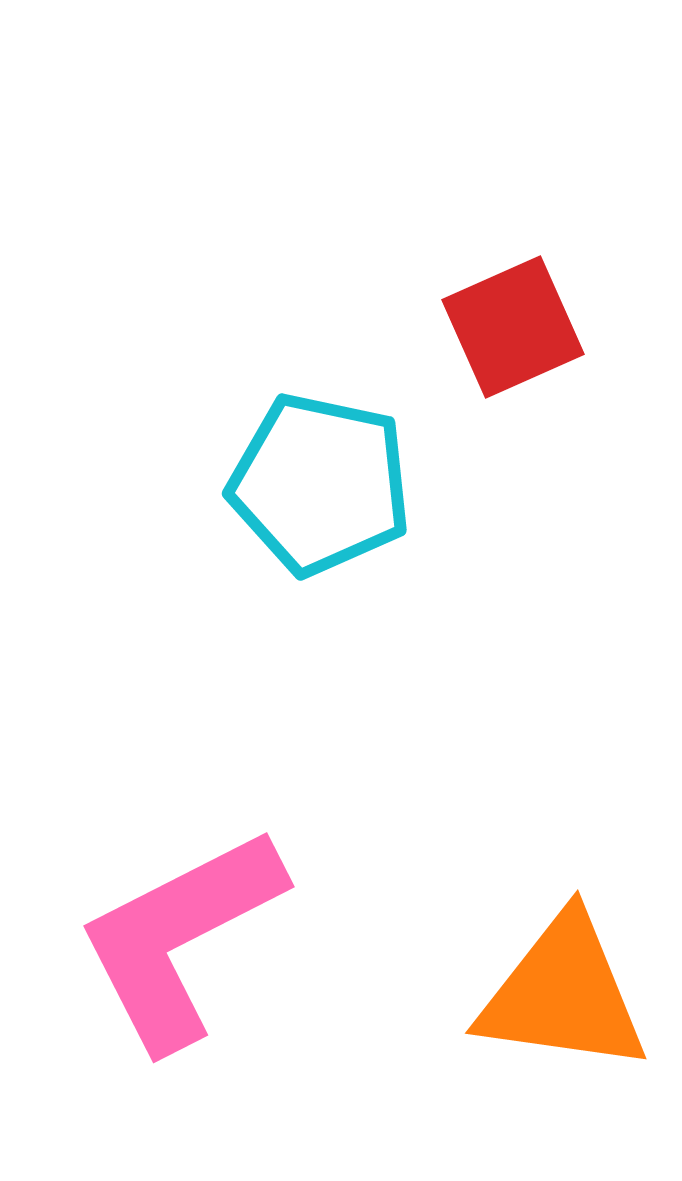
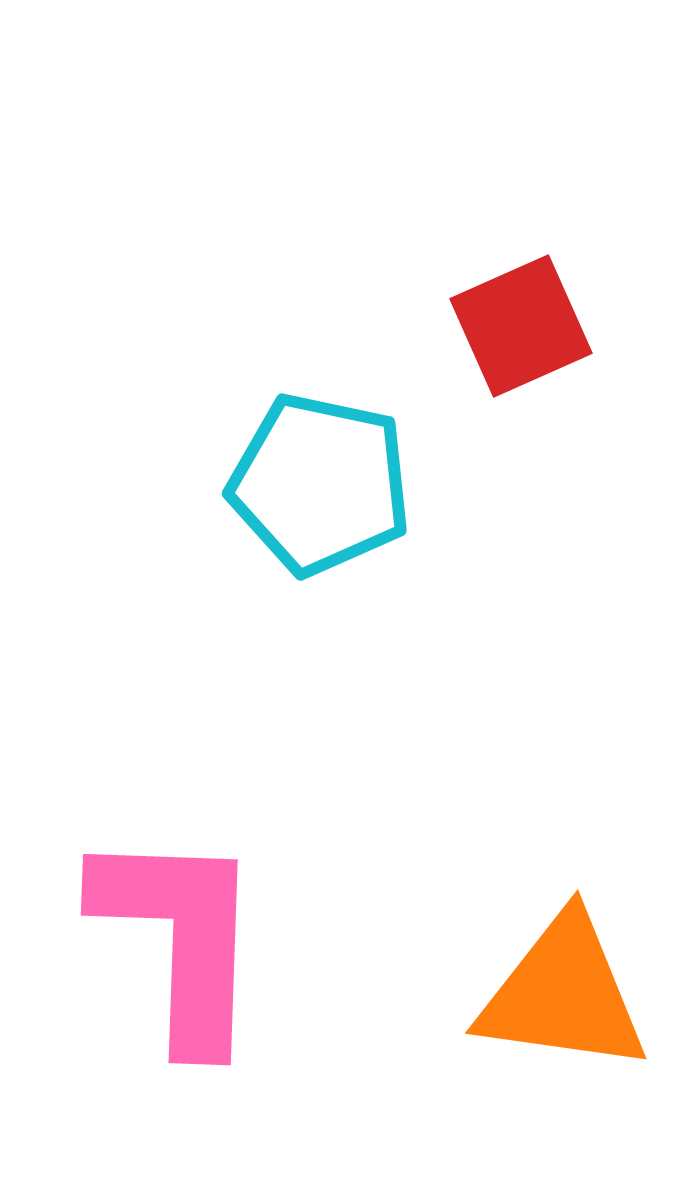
red square: moved 8 px right, 1 px up
pink L-shape: rotated 119 degrees clockwise
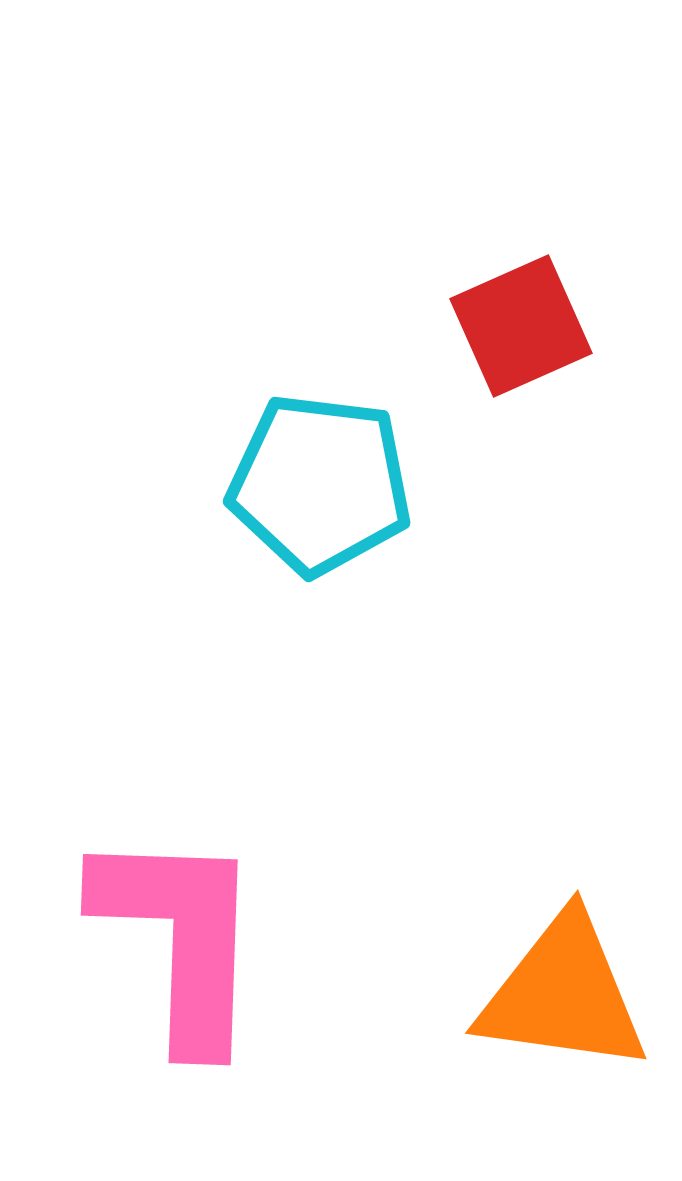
cyan pentagon: rotated 5 degrees counterclockwise
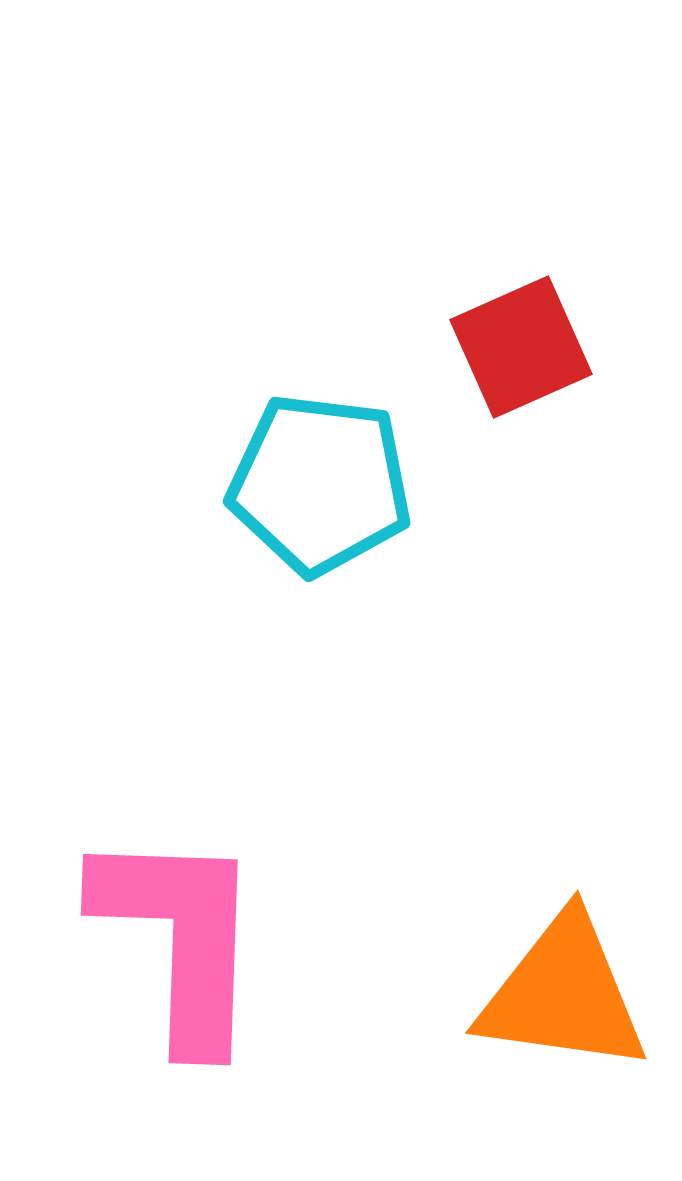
red square: moved 21 px down
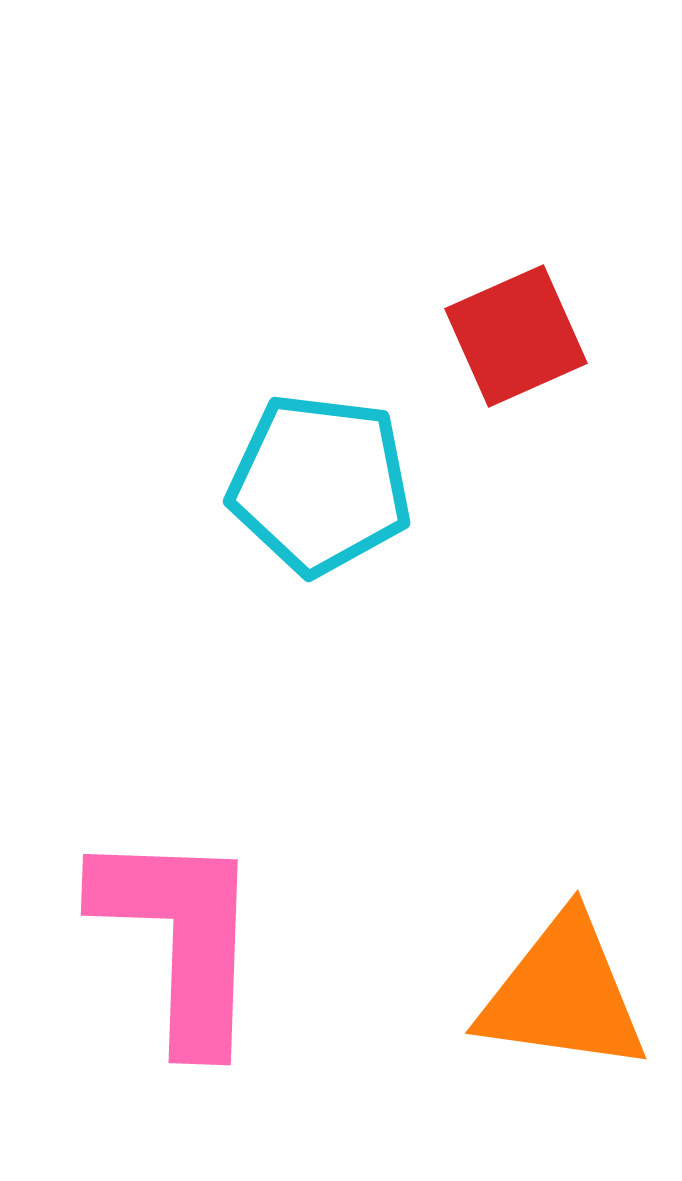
red square: moved 5 px left, 11 px up
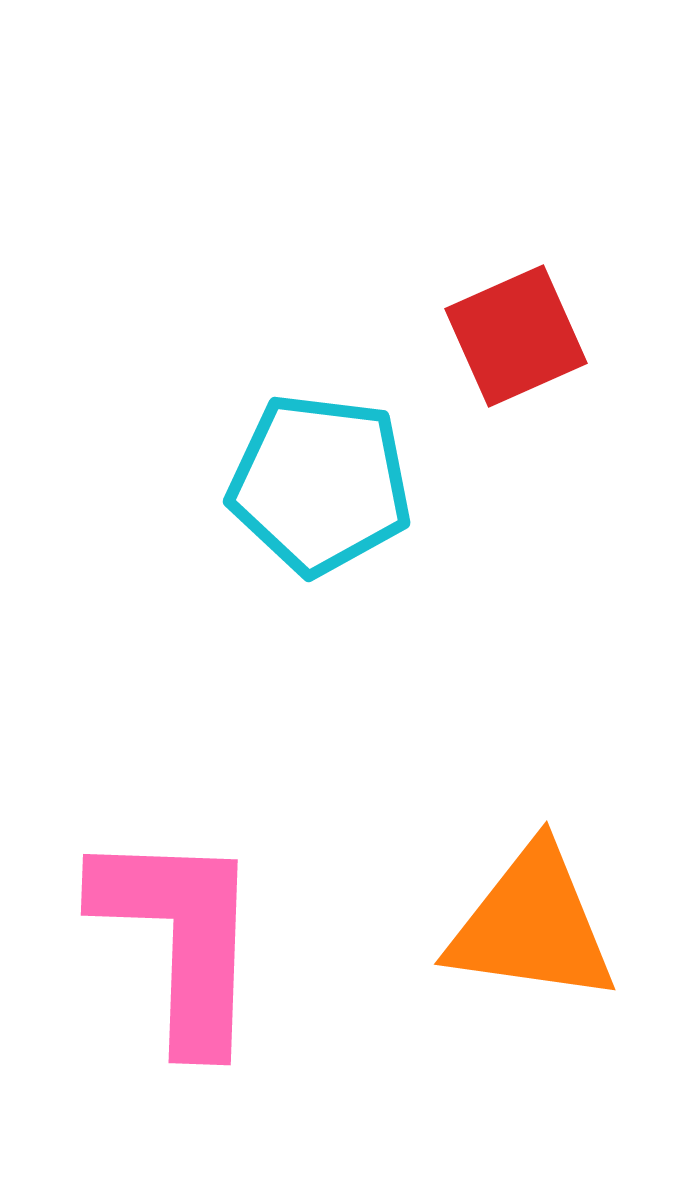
orange triangle: moved 31 px left, 69 px up
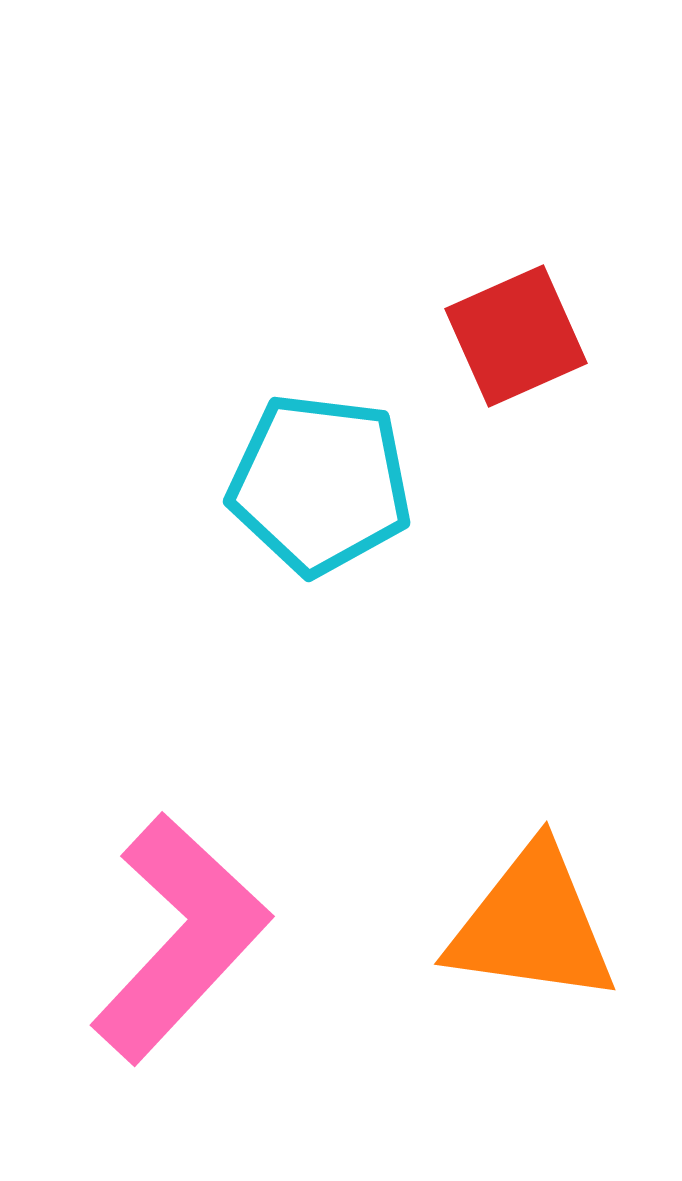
pink L-shape: rotated 41 degrees clockwise
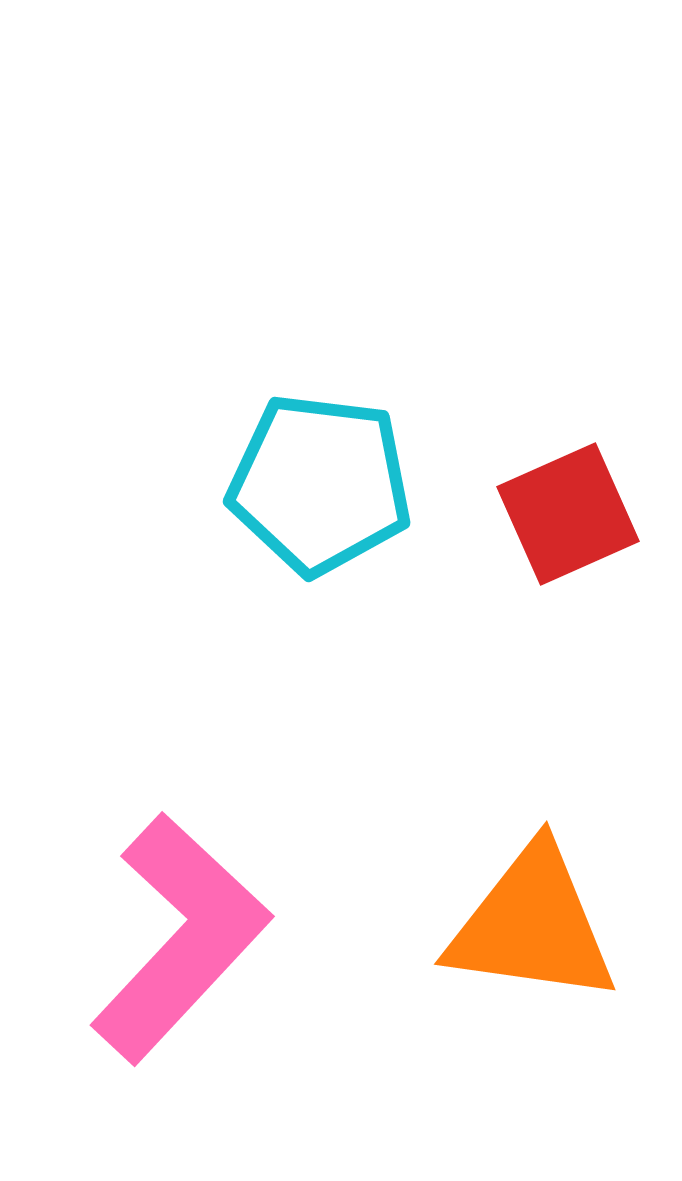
red square: moved 52 px right, 178 px down
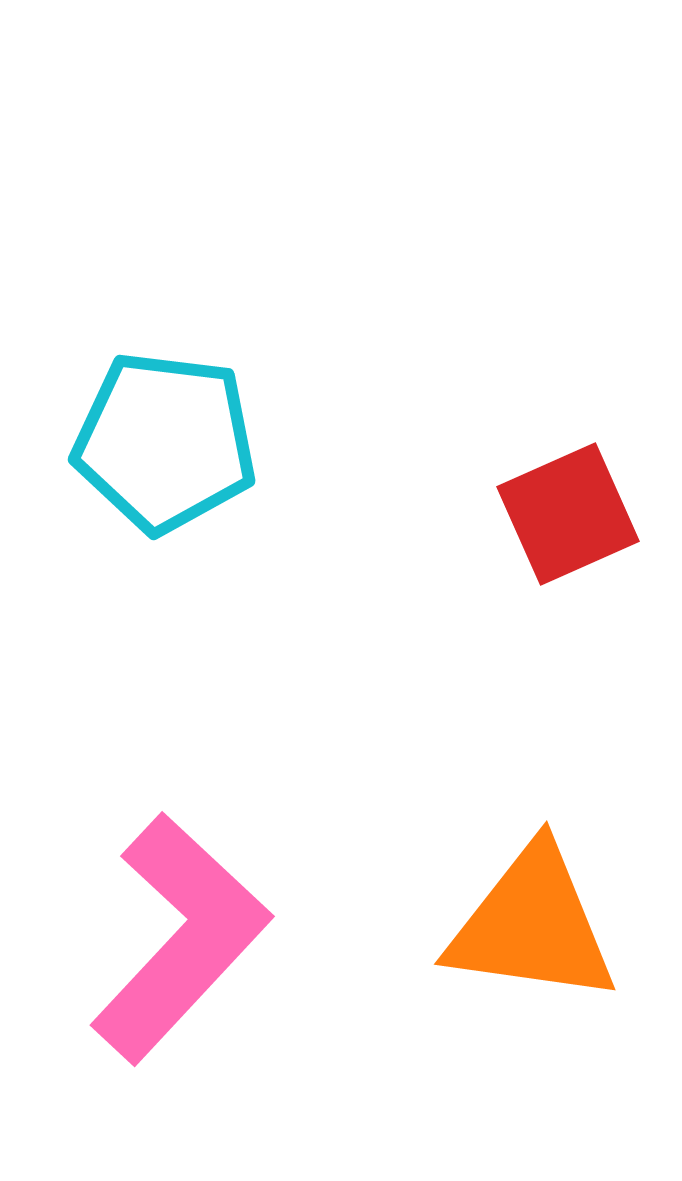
cyan pentagon: moved 155 px left, 42 px up
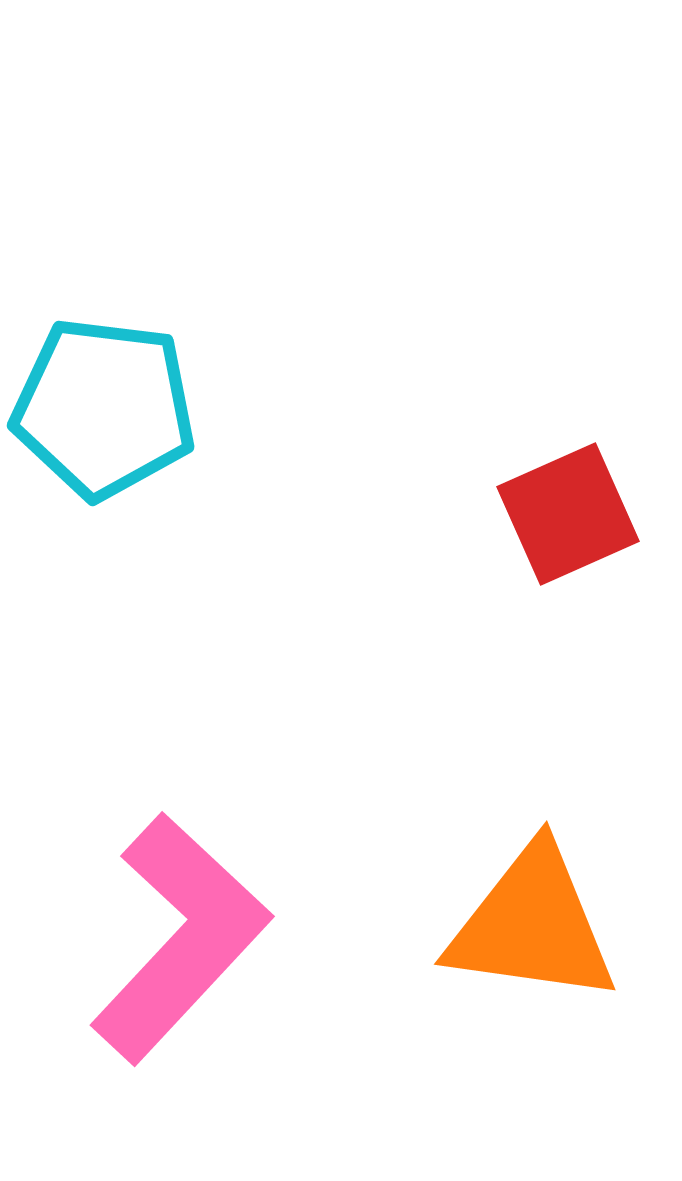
cyan pentagon: moved 61 px left, 34 px up
